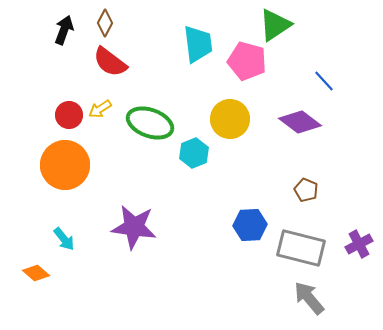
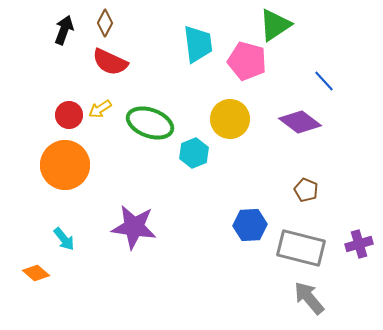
red semicircle: rotated 12 degrees counterclockwise
purple cross: rotated 12 degrees clockwise
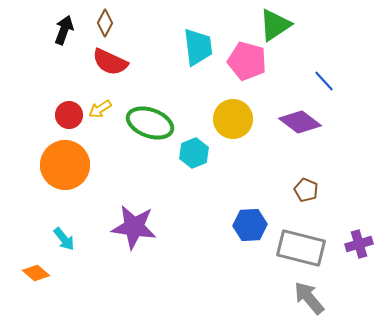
cyan trapezoid: moved 3 px down
yellow circle: moved 3 px right
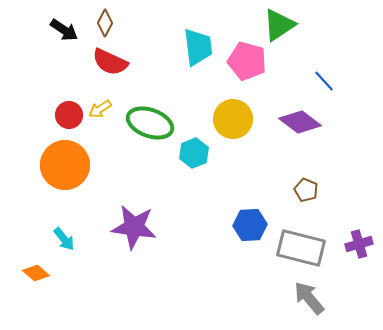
green triangle: moved 4 px right
black arrow: rotated 104 degrees clockwise
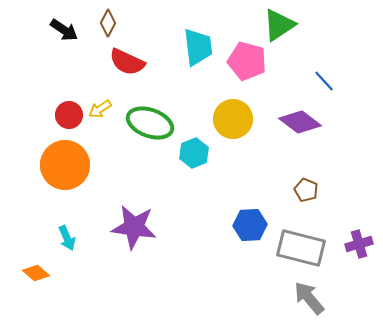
brown diamond: moved 3 px right
red semicircle: moved 17 px right
cyan arrow: moved 3 px right, 1 px up; rotated 15 degrees clockwise
